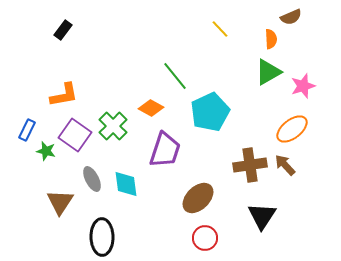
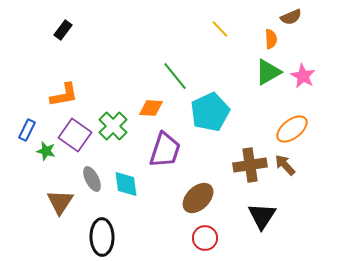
pink star: moved 10 px up; rotated 25 degrees counterclockwise
orange diamond: rotated 25 degrees counterclockwise
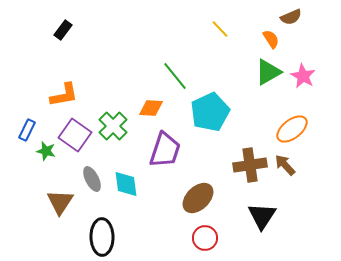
orange semicircle: rotated 30 degrees counterclockwise
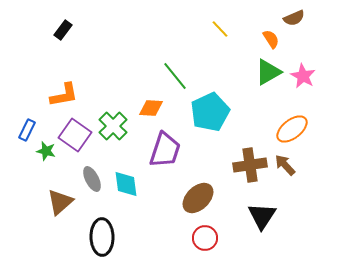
brown semicircle: moved 3 px right, 1 px down
brown triangle: rotated 16 degrees clockwise
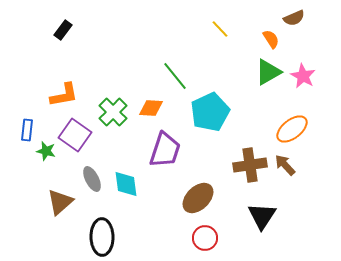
green cross: moved 14 px up
blue rectangle: rotated 20 degrees counterclockwise
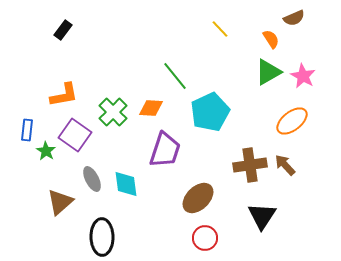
orange ellipse: moved 8 px up
green star: rotated 18 degrees clockwise
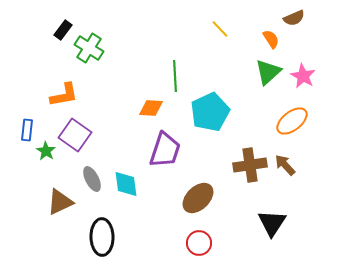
green triangle: rotated 12 degrees counterclockwise
green line: rotated 36 degrees clockwise
green cross: moved 24 px left, 64 px up; rotated 12 degrees counterclockwise
brown triangle: rotated 16 degrees clockwise
black triangle: moved 10 px right, 7 px down
red circle: moved 6 px left, 5 px down
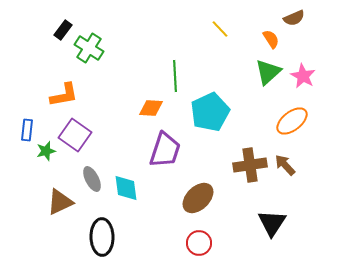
green star: rotated 24 degrees clockwise
cyan diamond: moved 4 px down
